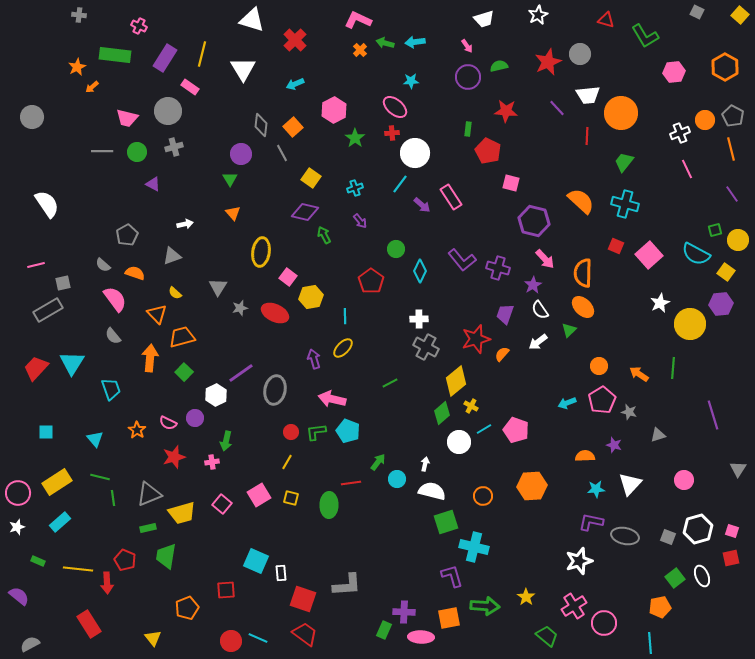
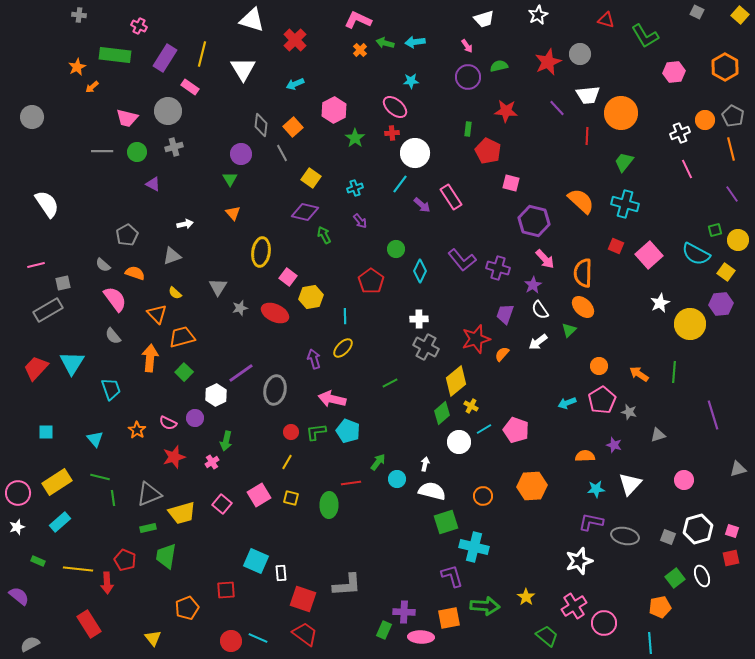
green line at (673, 368): moved 1 px right, 4 px down
pink cross at (212, 462): rotated 24 degrees counterclockwise
gray triangle at (738, 469): rotated 42 degrees clockwise
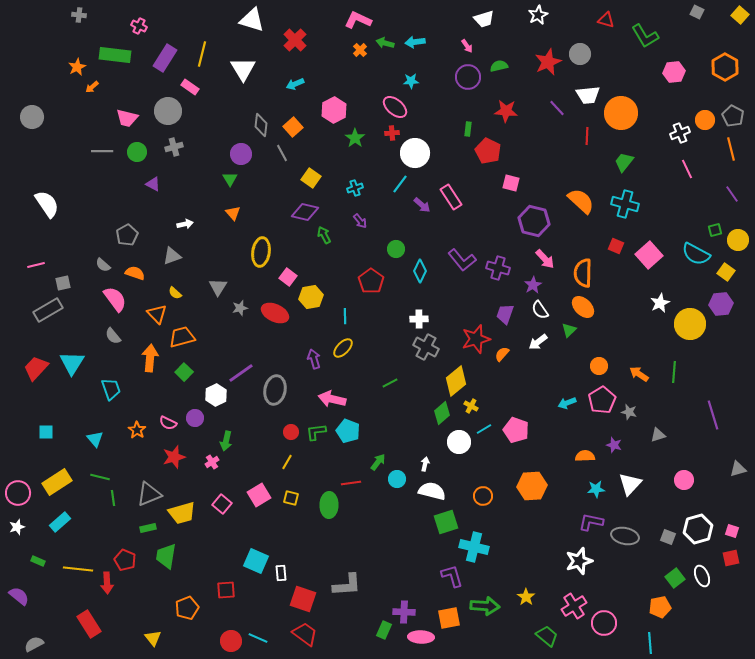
gray semicircle at (30, 644): moved 4 px right
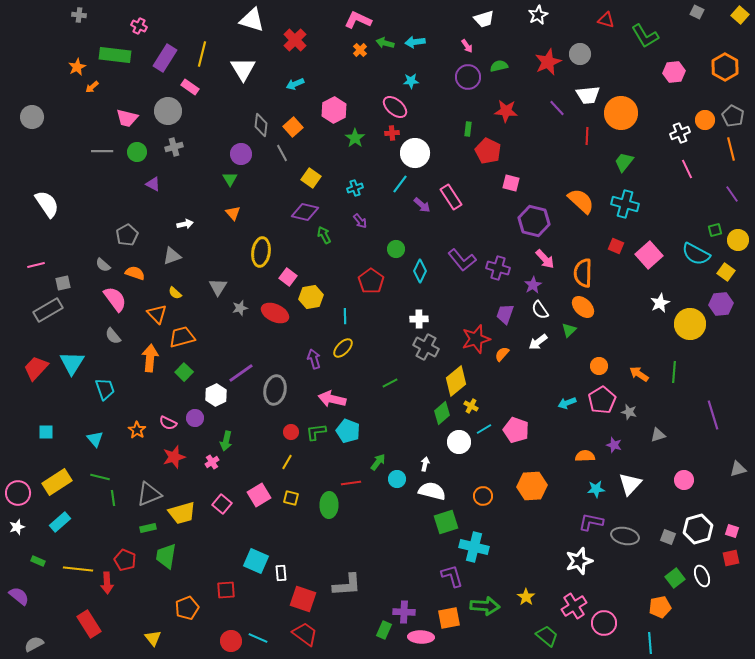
cyan trapezoid at (111, 389): moved 6 px left
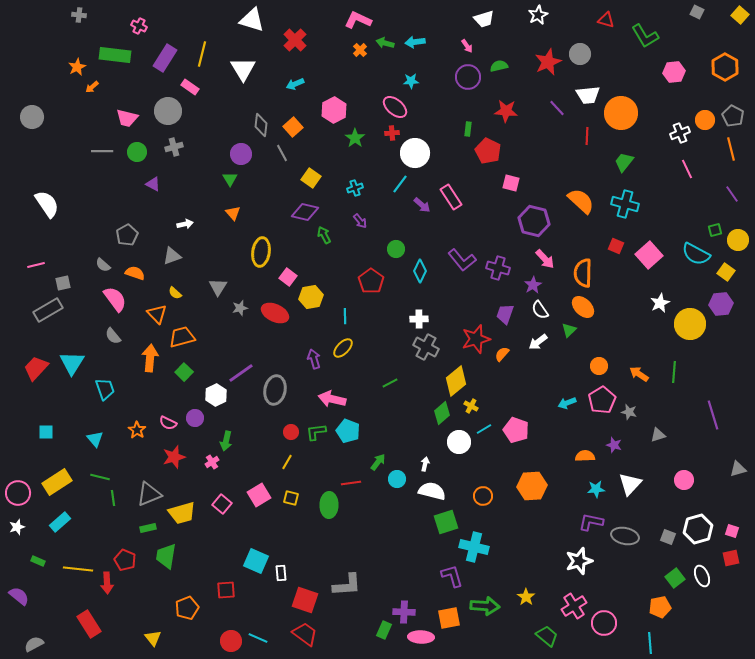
red square at (303, 599): moved 2 px right, 1 px down
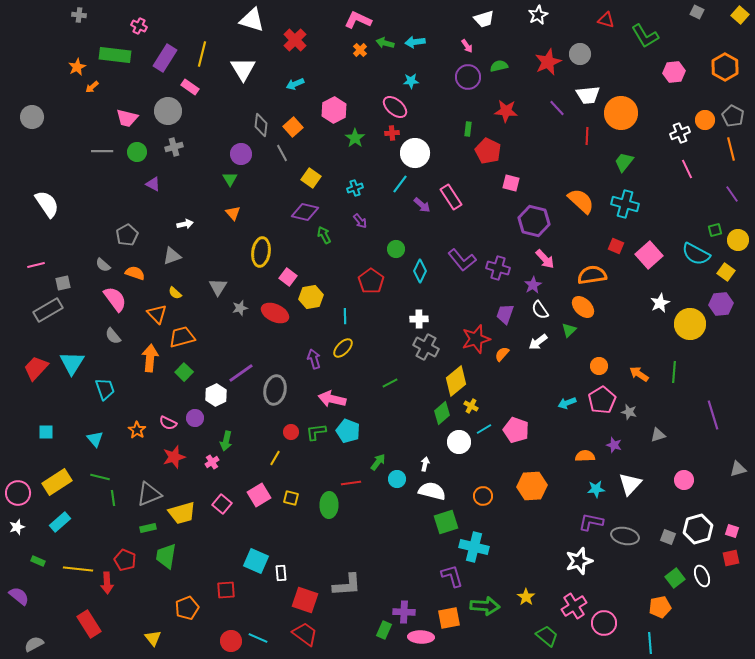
orange semicircle at (583, 273): moved 9 px right, 2 px down; rotated 80 degrees clockwise
yellow line at (287, 462): moved 12 px left, 4 px up
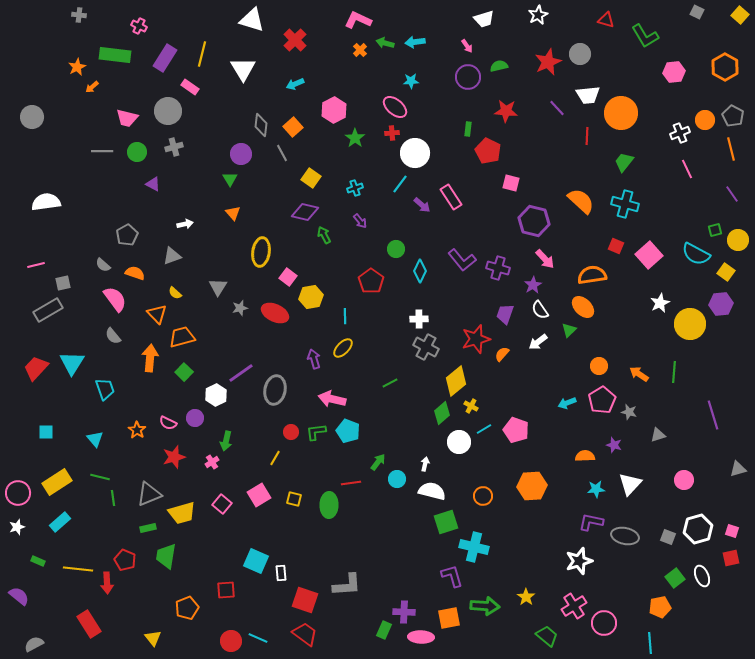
white semicircle at (47, 204): moved 1 px left, 2 px up; rotated 64 degrees counterclockwise
yellow square at (291, 498): moved 3 px right, 1 px down
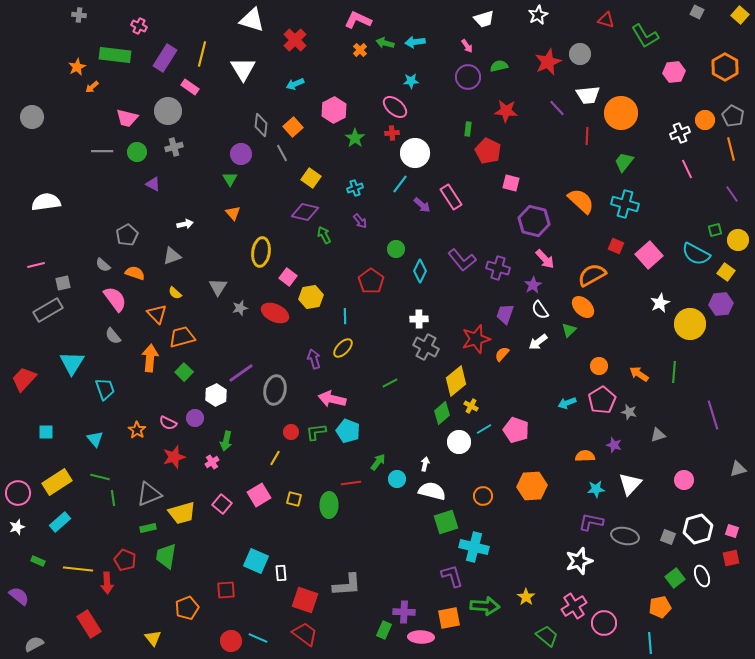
orange semicircle at (592, 275): rotated 20 degrees counterclockwise
red trapezoid at (36, 368): moved 12 px left, 11 px down
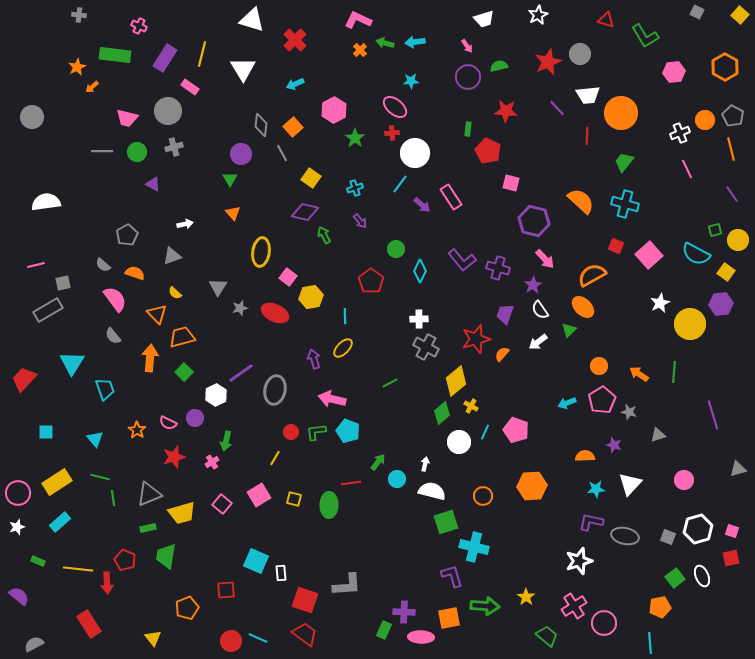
cyan line at (484, 429): moved 1 px right, 3 px down; rotated 35 degrees counterclockwise
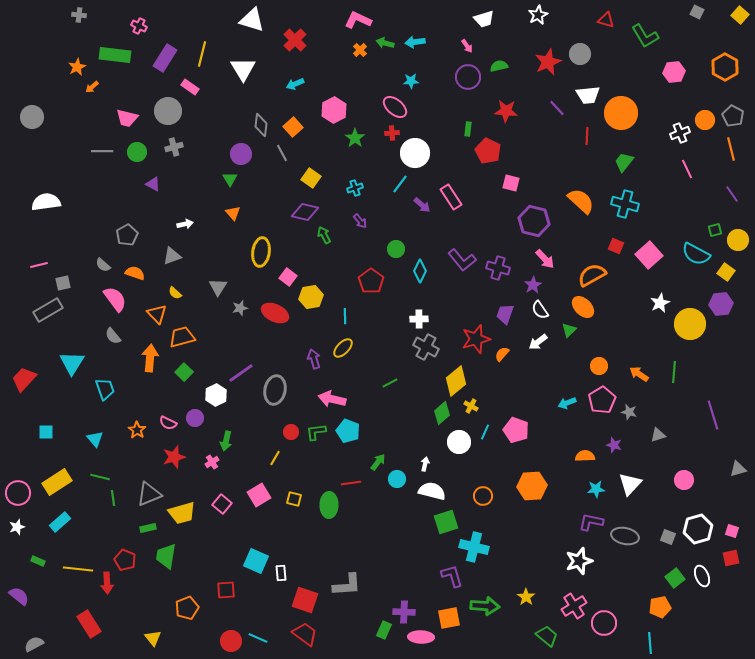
pink line at (36, 265): moved 3 px right
